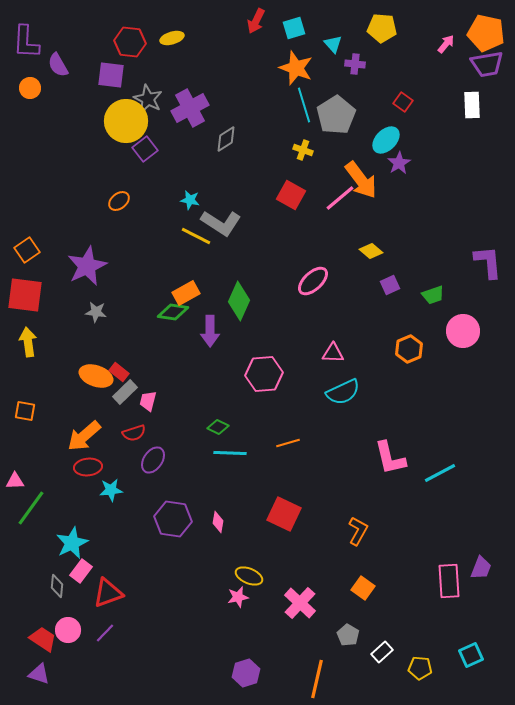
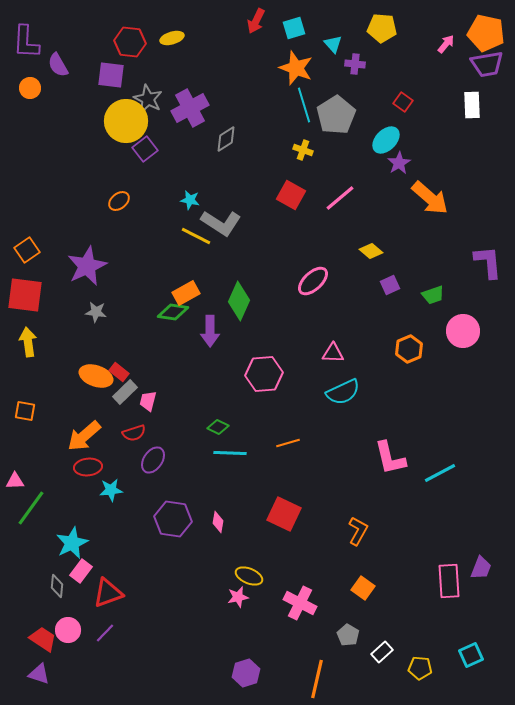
orange arrow at (361, 180): moved 69 px right, 18 px down; rotated 12 degrees counterclockwise
pink cross at (300, 603): rotated 16 degrees counterclockwise
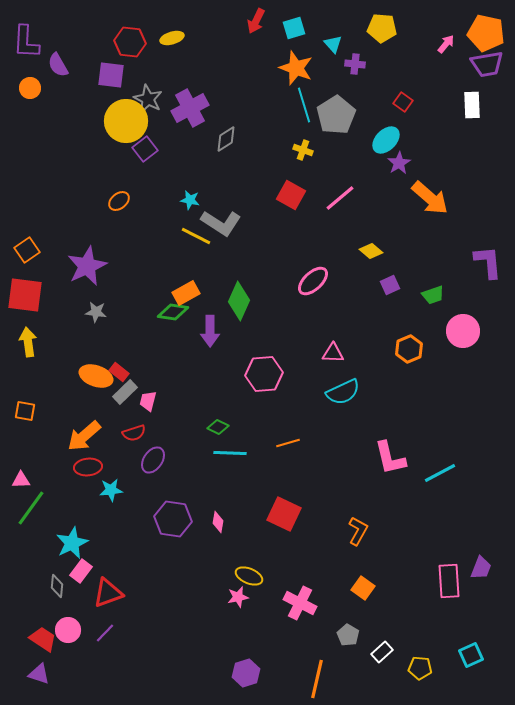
pink triangle at (15, 481): moved 6 px right, 1 px up
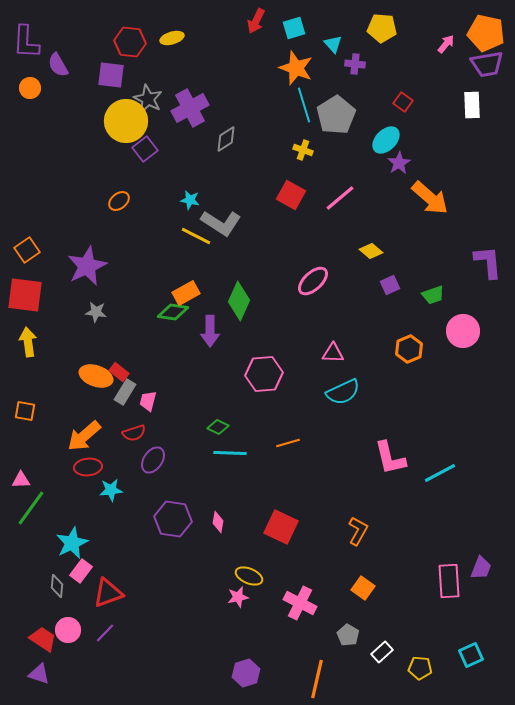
gray rectangle at (125, 392): rotated 15 degrees counterclockwise
red square at (284, 514): moved 3 px left, 13 px down
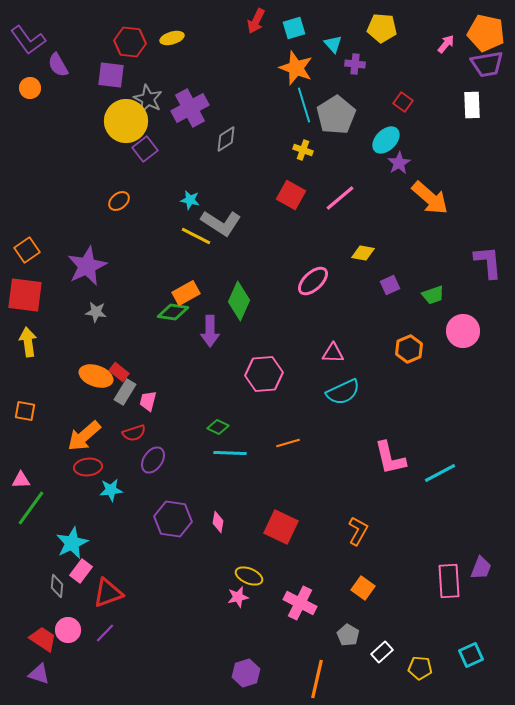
purple L-shape at (26, 42): moved 2 px right, 2 px up; rotated 39 degrees counterclockwise
yellow diamond at (371, 251): moved 8 px left, 2 px down; rotated 30 degrees counterclockwise
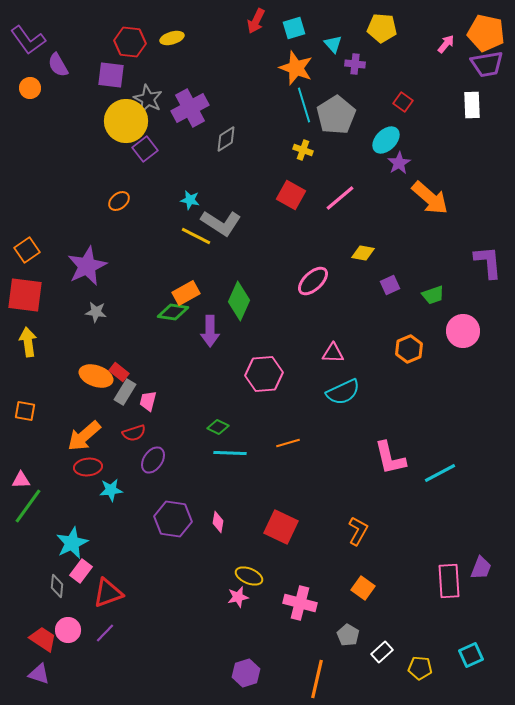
green line at (31, 508): moved 3 px left, 2 px up
pink cross at (300, 603): rotated 12 degrees counterclockwise
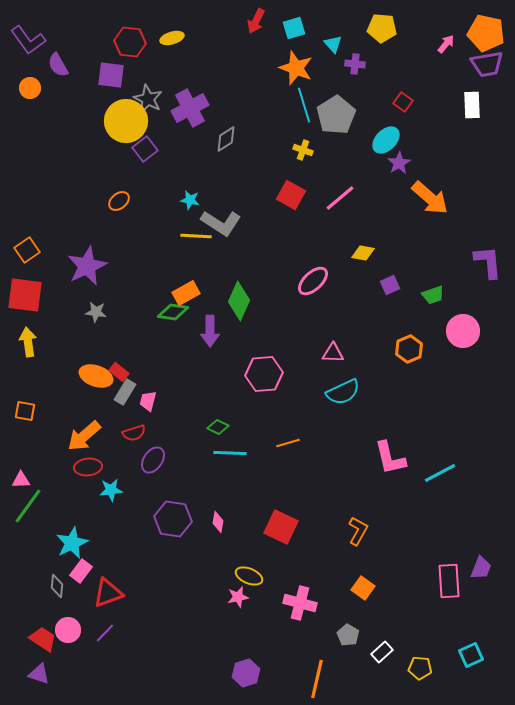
yellow line at (196, 236): rotated 24 degrees counterclockwise
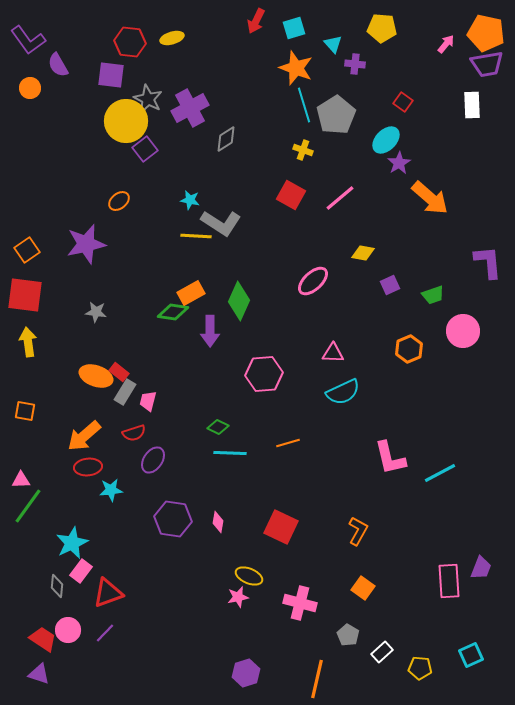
purple star at (87, 266): moved 1 px left, 22 px up; rotated 12 degrees clockwise
orange rectangle at (186, 293): moved 5 px right
